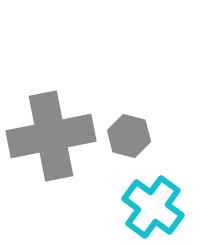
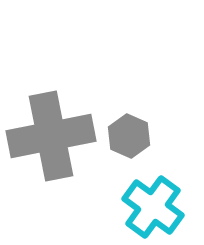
gray hexagon: rotated 9 degrees clockwise
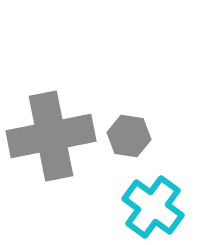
gray hexagon: rotated 15 degrees counterclockwise
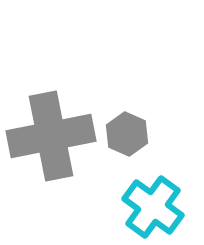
gray hexagon: moved 2 px left, 2 px up; rotated 15 degrees clockwise
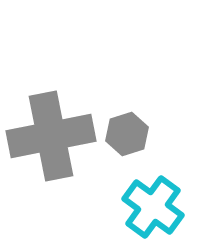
gray hexagon: rotated 18 degrees clockwise
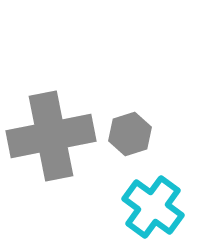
gray hexagon: moved 3 px right
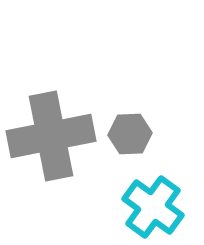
gray hexagon: rotated 15 degrees clockwise
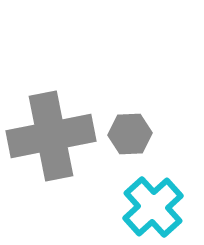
cyan cross: rotated 12 degrees clockwise
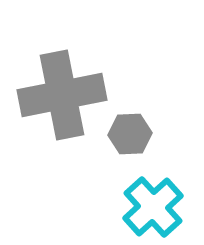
gray cross: moved 11 px right, 41 px up
